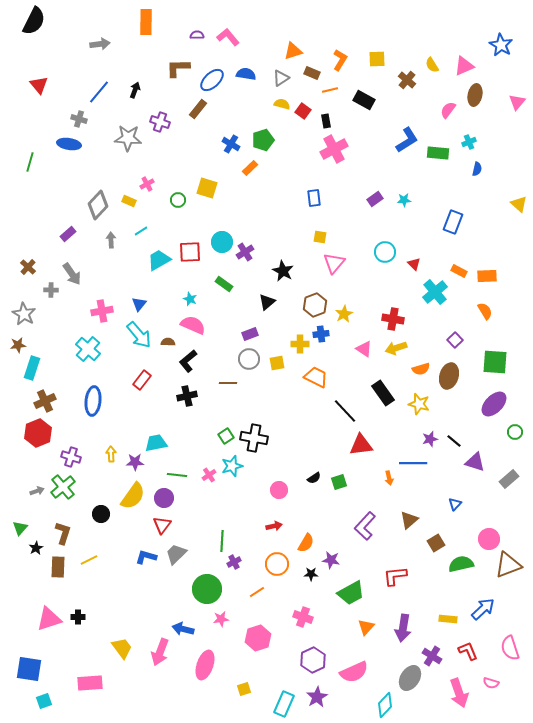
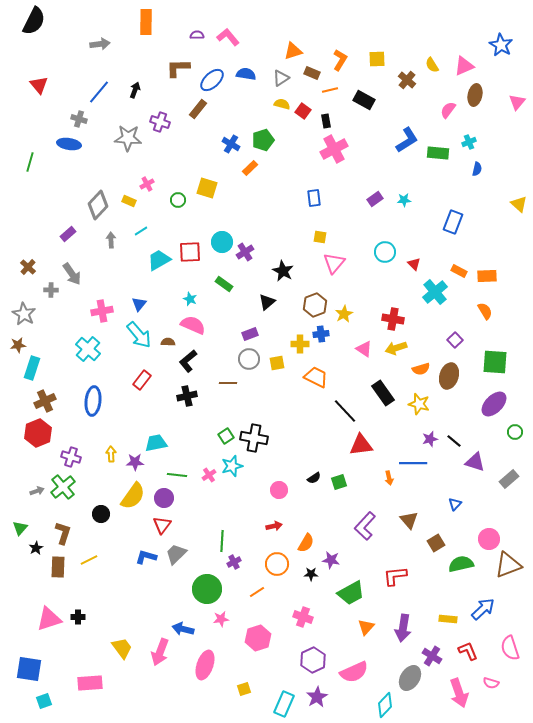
brown triangle at (409, 520): rotated 30 degrees counterclockwise
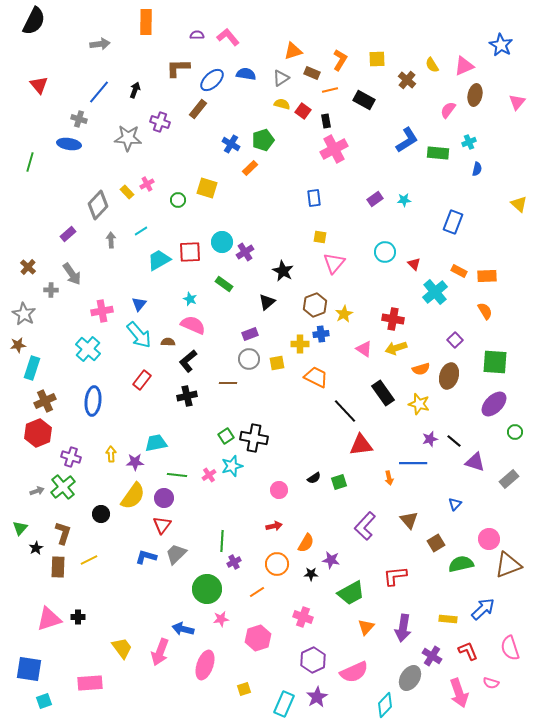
yellow rectangle at (129, 201): moved 2 px left, 9 px up; rotated 24 degrees clockwise
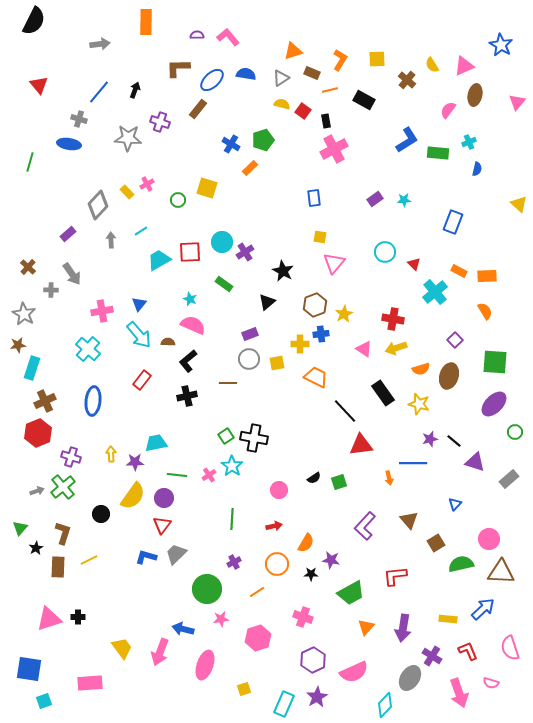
cyan star at (232, 466): rotated 20 degrees counterclockwise
green line at (222, 541): moved 10 px right, 22 px up
brown triangle at (508, 565): moved 7 px left, 7 px down; rotated 24 degrees clockwise
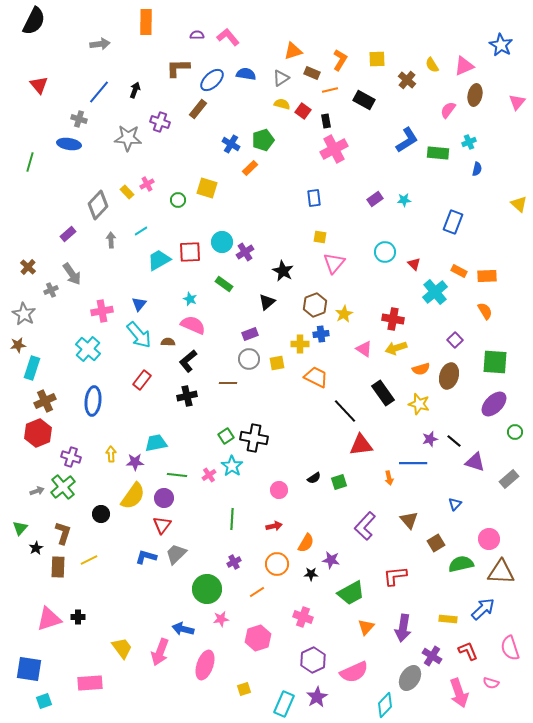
gray cross at (51, 290): rotated 24 degrees counterclockwise
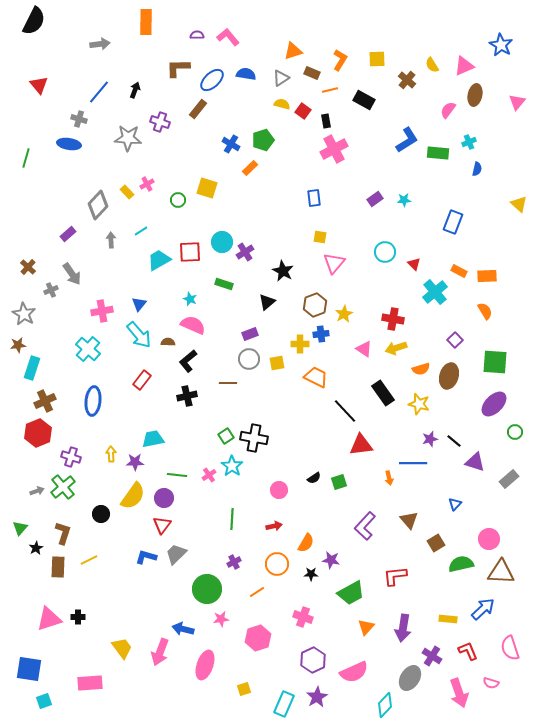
green line at (30, 162): moved 4 px left, 4 px up
green rectangle at (224, 284): rotated 18 degrees counterclockwise
cyan trapezoid at (156, 443): moved 3 px left, 4 px up
